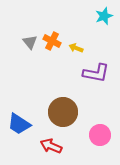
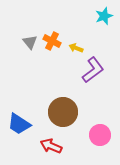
purple L-shape: moved 3 px left, 3 px up; rotated 48 degrees counterclockwise
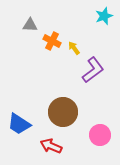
gray triangle: moved 17 px up; rotated 49 degrees counterclockwise
yellow arrow: moved 2 px left; rotated 32 degrees clockwise
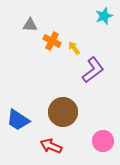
blue trapezoid: moved 1 px left, 4 px up
pink circle: moved 3 px right, 6 px down
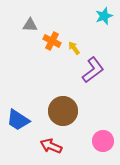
brown circle: moved 1 px up
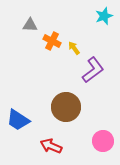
brown circle: moved 3 px right, 4 px up
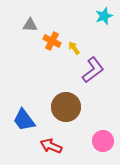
blue trapezoid: moved 6 px right; rotated 20 degrees clockwise
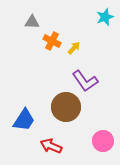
cyan star: moved 1 px right, 1 px down
gray triangle: moved 2 px right, 3 px up
yellow arrow: rotated 80 degrees clockwise
purple L-shape: moved 8 px left, 11 px down; rotated 92 degrees clockwise
blue trapezoid: rotated 110 degrees counterclockwise
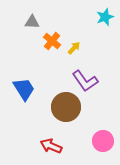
orange cross: rotated 12 degrees clockwise
blue trapezoid: moved 31 px up; rotated 65 degrees counterclockwise
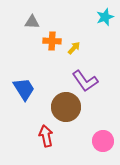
orange cross: rotated 36 degrees counterclockwise
red arrow: moved 5 px left, 10 px up; rotated 55 degrees clockwise
